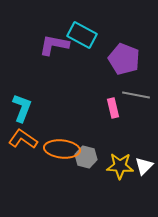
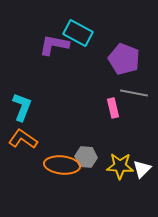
cyan rectangle: moved 4 px left, 2 px up
gray line: moved 2 px left, 2 px up
cyan L-shape: moved 1 px up
orange ellipse: moved 16 px down
gray hexagon: rotated 10 degrees counterclockwise
white triangle: moved 2 px left, 3 px down
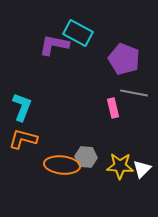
orange L-shape: rotated 20 degrees counterclockwise
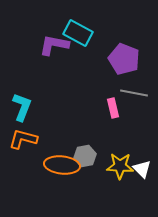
gray hexagon: moved 1 px left, 1 px up; rotated 15 degrees counterclockwise
white triangle: rotated 30 degrees counterclockwise
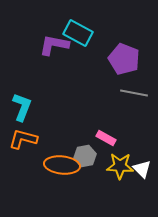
pink rectangle: moved 7 px left, 30 px down; rotated 48 degrees counterclockwise
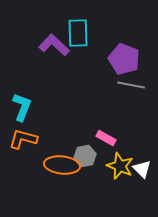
cyan rectangle: rotated 60 degrees clockwise
purple L-shape: rotated 32 degrees clockwise
gray line: moved 3 px left, 8 px up
yellow star: rotated 20 degrees clockwise
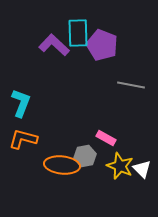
purple pentagon: moved 22 px left, 14 px up
cyan L-shape: moved 1 px left, 4 px up
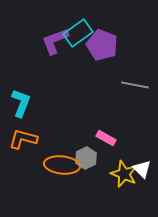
cyan rectangle: rotated 56 degrees clockwise
purple L-shape: moved 1 px right, 4 px up; rotated 64 degrees counterclockwise
gray line: moved 4 px right
gray hexagon: moved 1 px right, 2 px down; rotated 15 degrees counterclockwise
yellow star: moved 4 px right, 8 px down
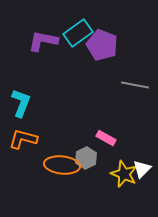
purple L-shape: moved 12 px left; rotated 32 degrees clockwise
white triangle: rotated 30 degrees clockwise
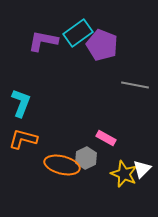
orange ellipse: rotated 8 degrees clockwise
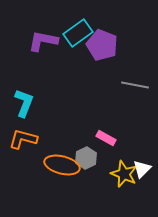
cyan L-shape: moved 3 px right
